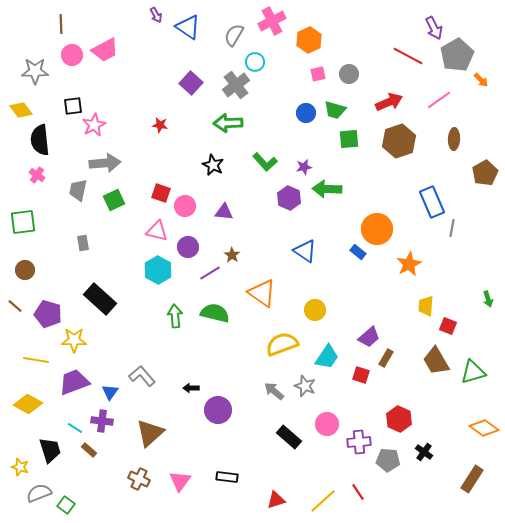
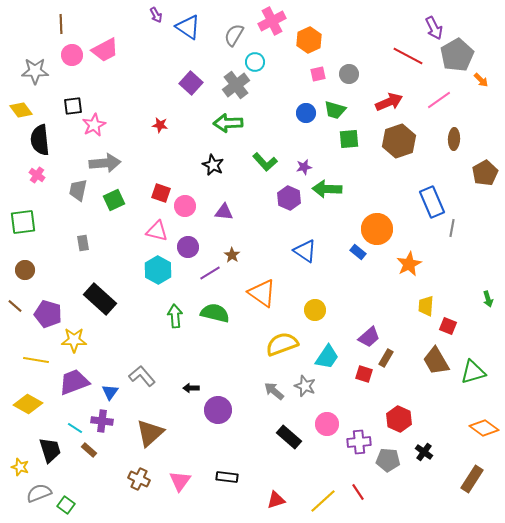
red square at (361, 375): moved 3 px right, 1 px up
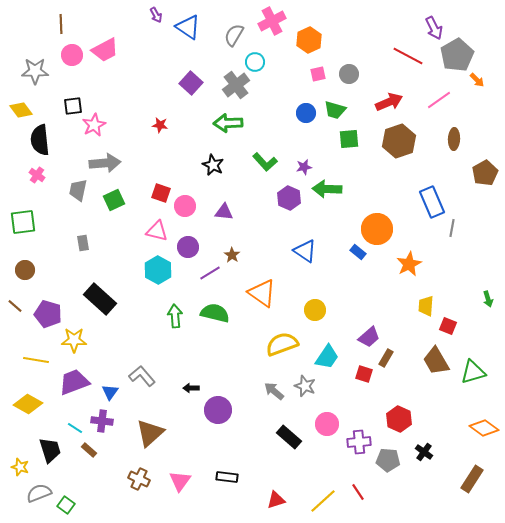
orange arrow at (481, 80): moved 4 px left
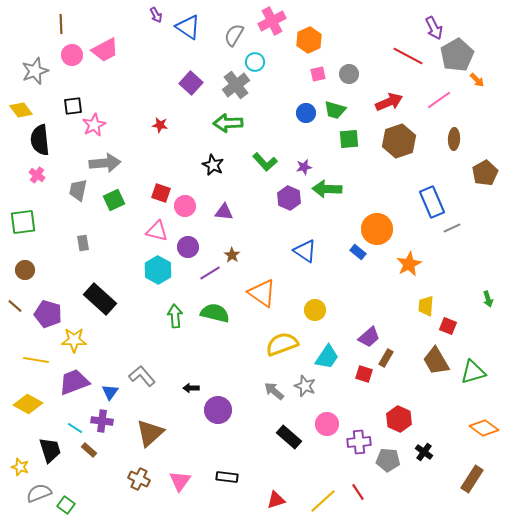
gray star at (35, 71): rotated 20 degrees counterclockwise
gray line at (452, 228): rotated 54 degrees clockwise
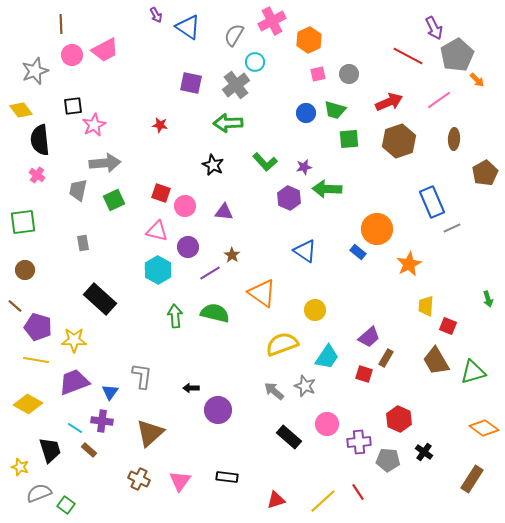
purple square at (191, 83): rotated 30 degrees counterclockwise
purple pentagon at (48, 314): moved 10 px left, 13 px down
gray L-shape at (142, 376): rotated 48 degrees clockwise
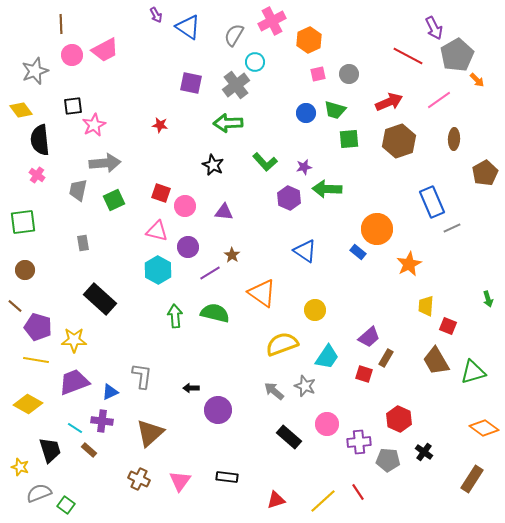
blue triangle at (110, 392): rotated 30 degrees clockwise
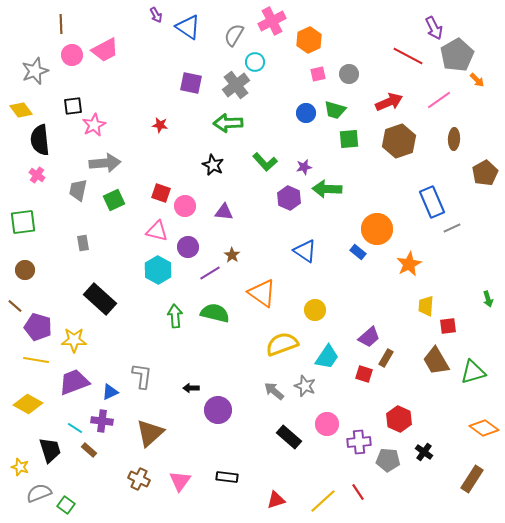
red square at (448, 326): rotated 30 degrees counterclockwise
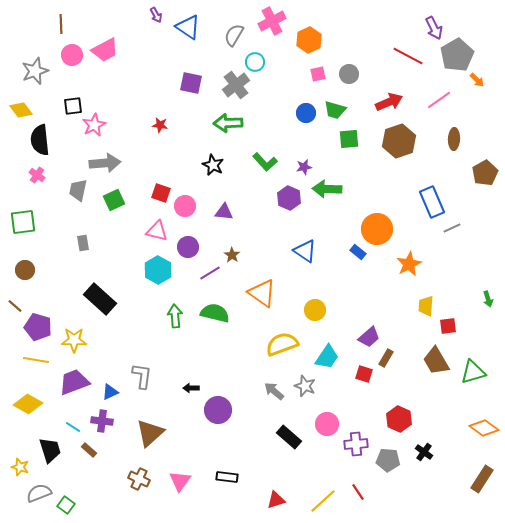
cyan line at (75, 428): moved 2 px left, 1 px up
purple cross at (359, 442): moved 3 px left, 2 px down
brown rectangle at (472, 479): moved 10 px right
